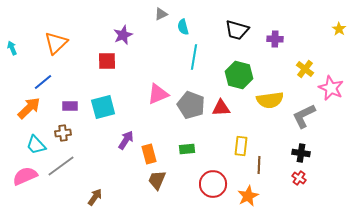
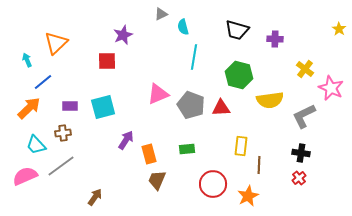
cyan arrow: moved 15 px right, 12 px down
red cross: rotated 16 degrees clockwise
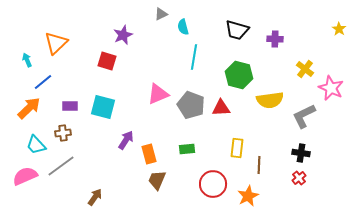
red square: rotated 18 degrees clockwise
cyan square: rotated 30 degrees clockwise
yellow rectangle: moved 4 px left, 2 px down
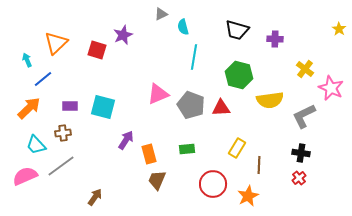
red square: moved 10 px left, 11 px up
blue line: moved 3 px up
yellow rectangle: rotated 24 degrees clockwise
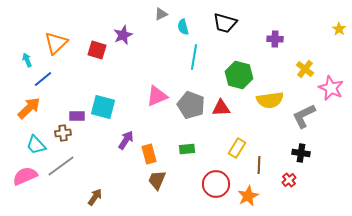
black trapezoid: moved 12 px left, 7 px up
pink triangle: moved 1 px left, 2 px down
purple rectangle: moved 7 px right, 10 px down
red cross: moved 10 px left, 2 px down
red circle: moved 3 px right
